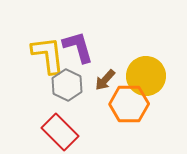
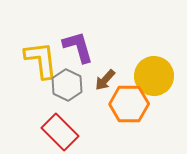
yellow L-shape: moved 7 px left, 5 px down
yellow circle: moved 8 px right
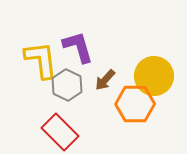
orange hexagon: moved 6 px right
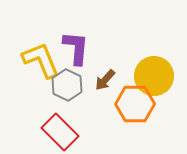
purple L-shape: moved 2 px left, 1 px down; rotated 21 degrees clockwise
yellow L-shape: rotated 15 degrees counterclockwise
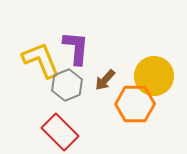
gray hexagon: rotated 12 degrees clockwise
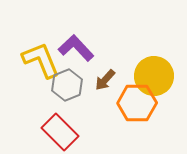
purple L-shape: rotated 48 degrees counterclockwise
orange hexagon: moved 2 px right, 1 px up
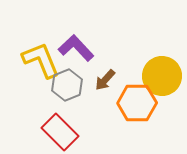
yellow circle: moved 8 px right
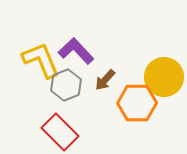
purple L-shape: moved 3 px down
yellow circle: moved 2 px right, 1 px down
gray hexagon: moved 1 px left
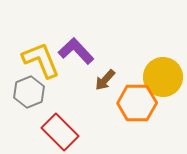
yellow circle: moved 1 px left
gray hexagon: moved 37 px left, 7 px down
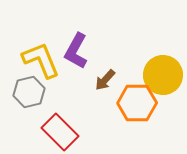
purple L-shape: rotated 108 degrees counterclockwise
yellow circle: moved 2 px up
gray hexagon: rotated 8 degrees clockwise
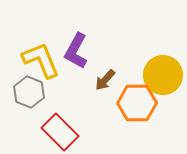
gray hexagon: rotated 24 degrees counterclockwise
